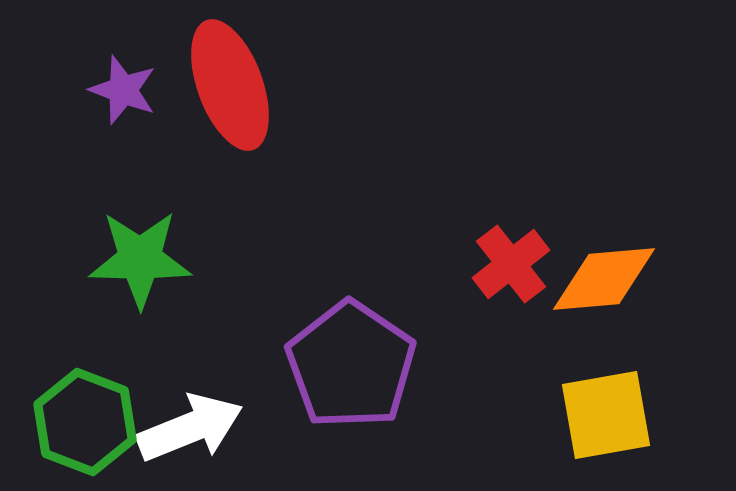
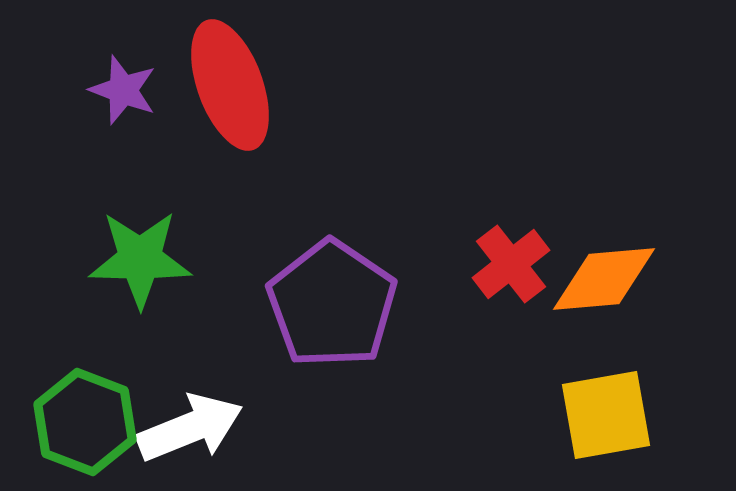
purple pentagon: moved 19 px left, 61 px up
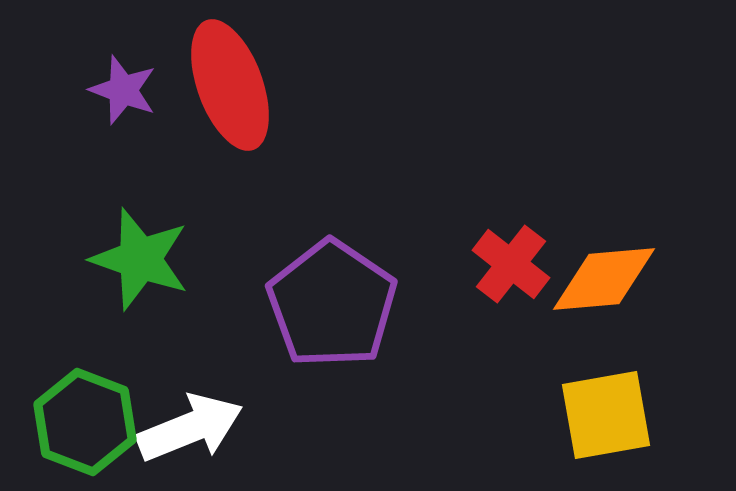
green star: rotated 18 degrees clockwise
red cross: rotated 14 degrees counterclockwise
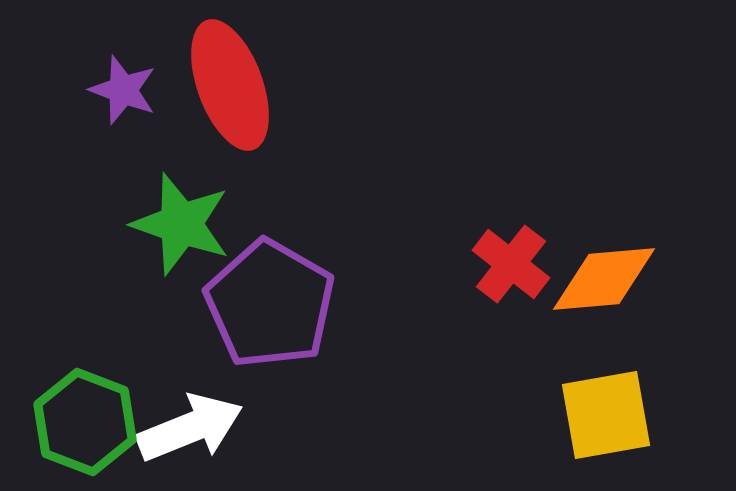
green star: moved 41 px right, 35 px up
purple pentagon: moved 62 px left; rotated 4 degrees counterclockwise
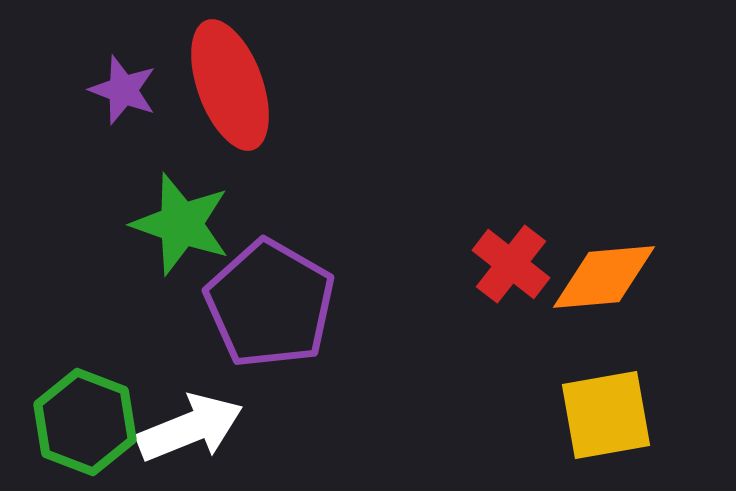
orange diamond: moved 2 px up
